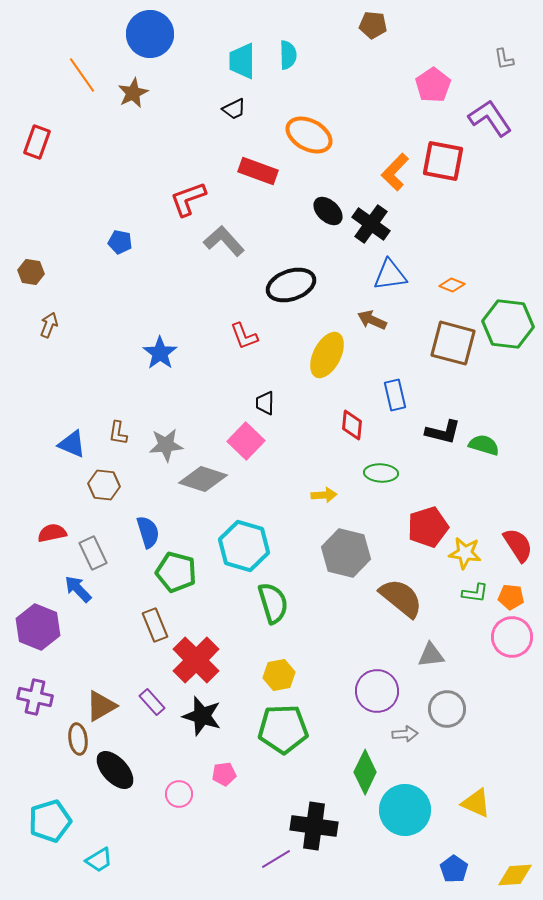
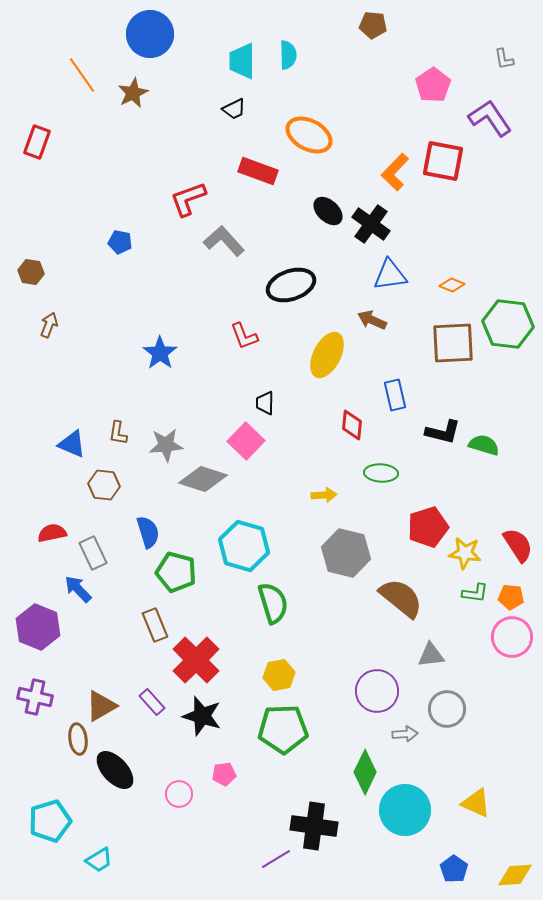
brown square at (453, 343): rotated 18 degrees counterclockwise
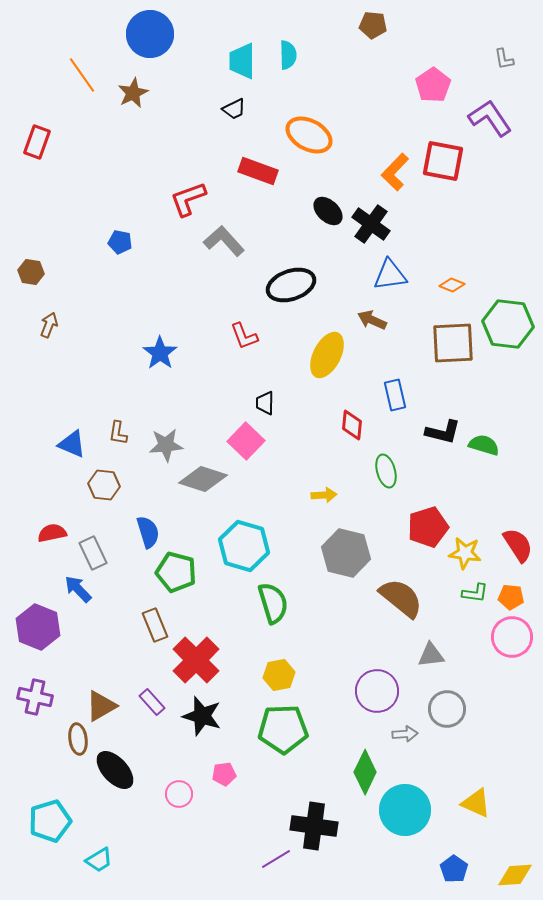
green ellipse at (381, 473): moved 5 px right, 2 px up; rotated 72 degrees clockwise
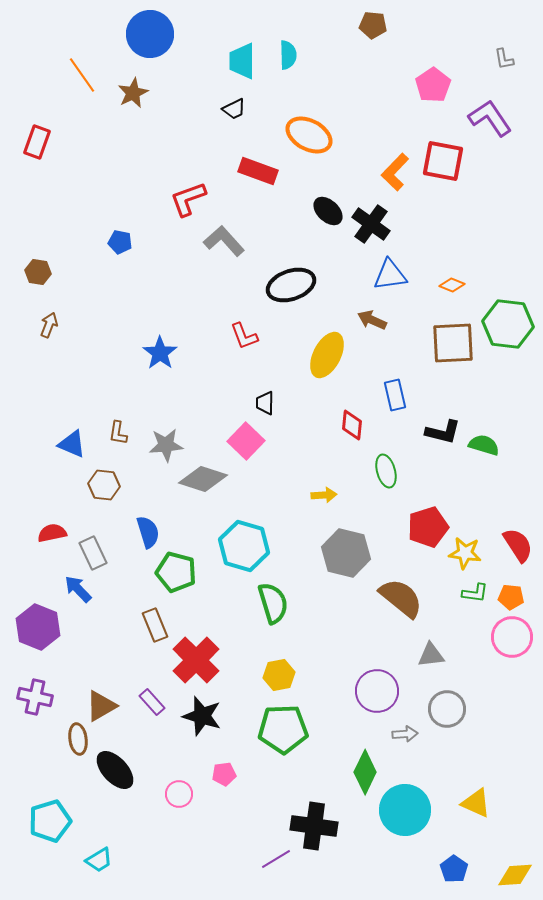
brown hexagon at (31, 272): moved 7 px right
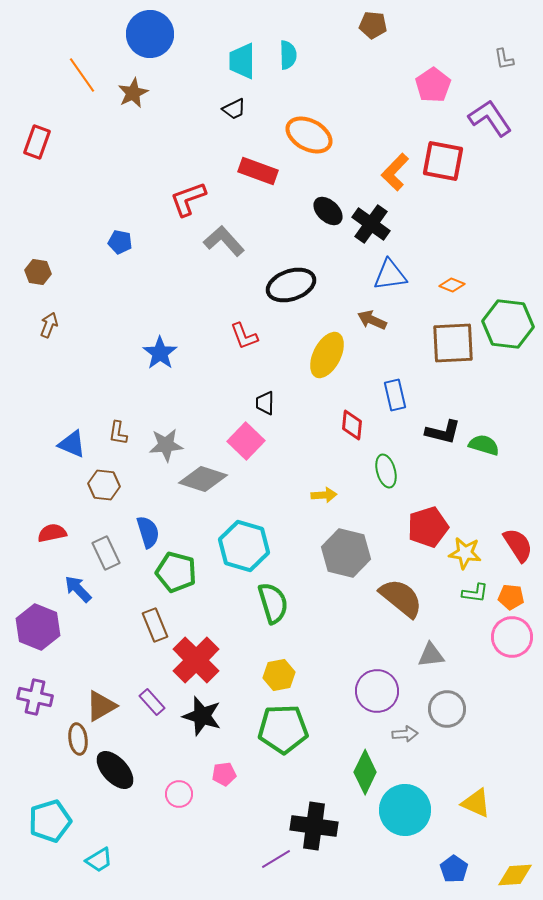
gray rectangle at (93, 553): moved 13 px right
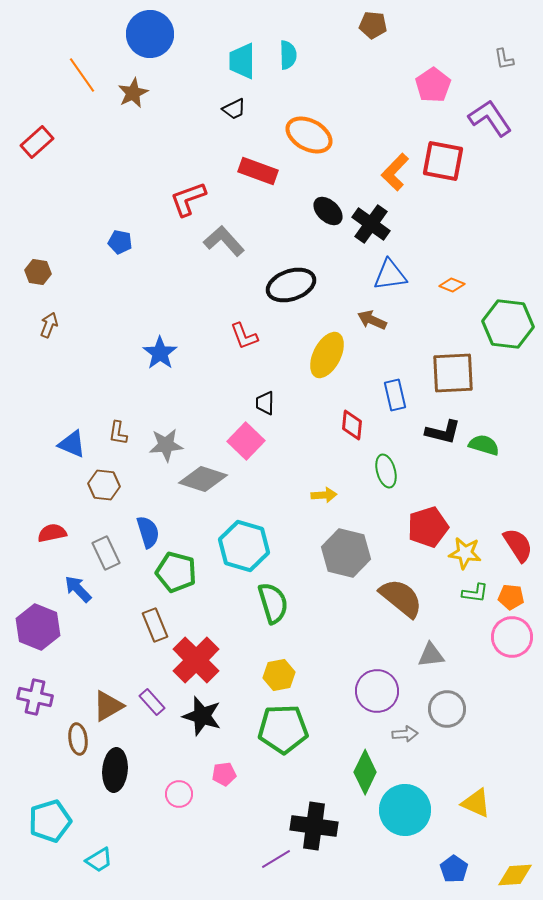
red rectangle at (37, 142): rotated 28 degrees clockwise
brown square at (453, 343): moved 30 px down
brown triangle at (101, 706): moved 7 px right
black ellipse at (115, 770): rotated 48 degrees clockwise
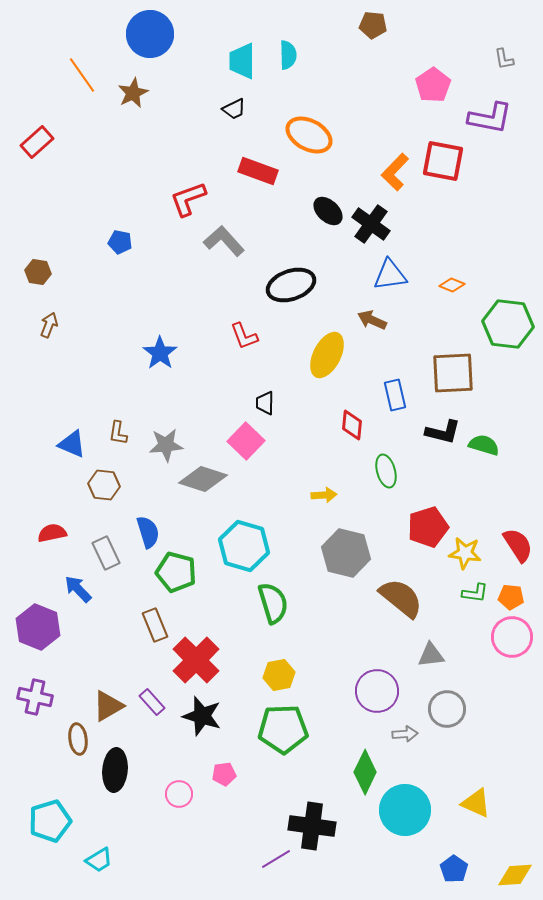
purple L-shape at (490, 118): rotated 135 degrees clockwise
black cross at (314, 826): moved 2 px left
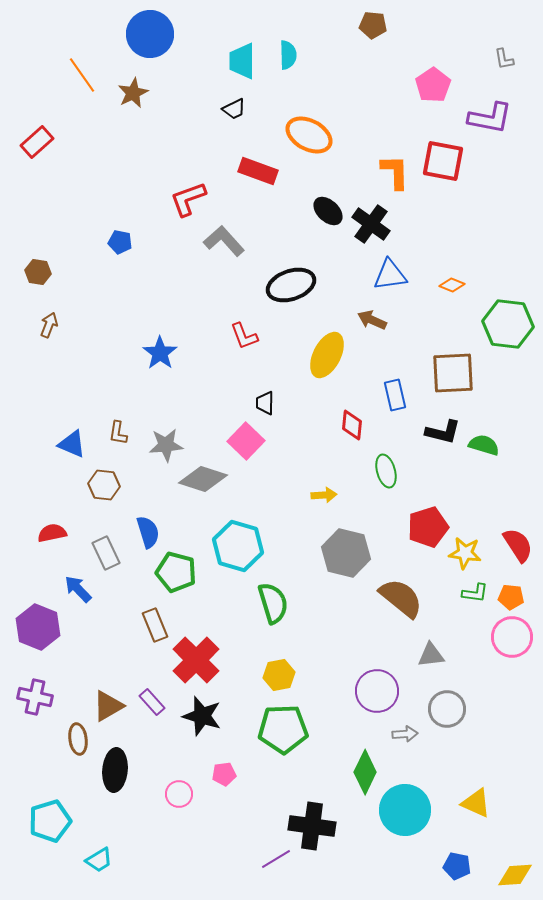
orange L-shape at (395, 172): rotated 135 degrees clockwise
cyan hexagon at (244, 546): moved 6 px left
blue pentagon at (454, 869): moved 3 px right, 3 px up; rotated 24 degrees counterclockwise
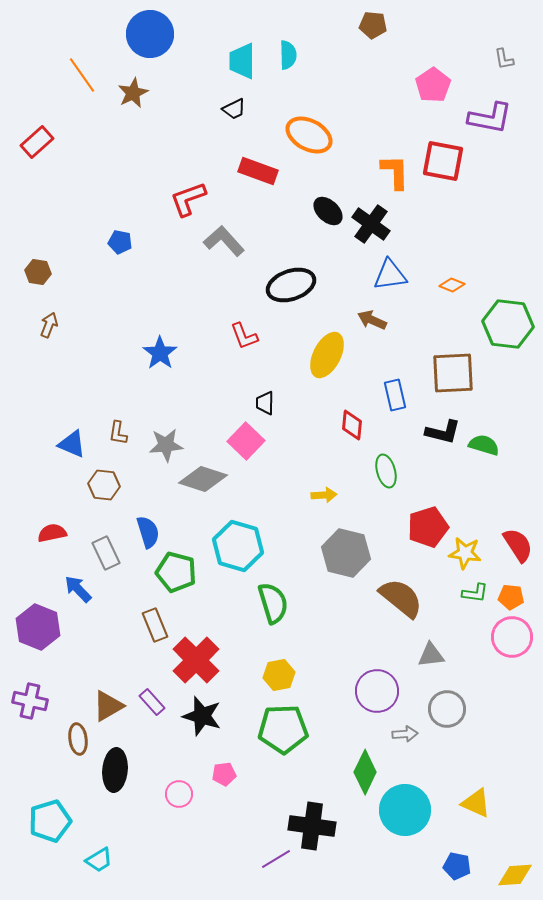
purple cross at (35, 697): moved 5 px left, 4 px down
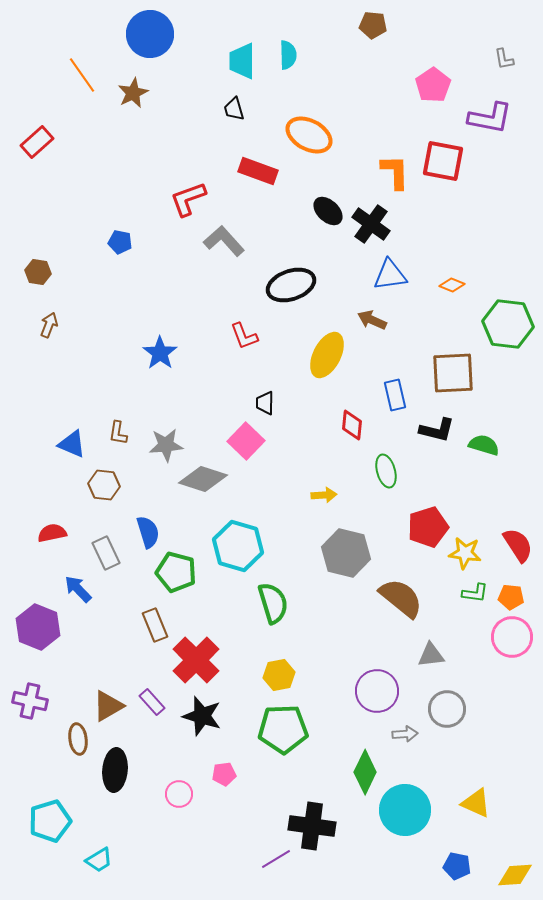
black trapezoid at (234, 109): rotated 100 degrees clockwise
black L-shape at (443, 432): moved 6 px left, 2 px up
